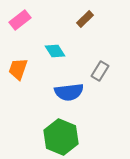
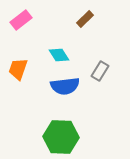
pink rectangle: moved 1 px right
cyan diamond: moved 4 px right, 4 px down
blue semicircle: moved 4 px left, 6 px up
green hexagon: rotated 20 degrees counterclockwise
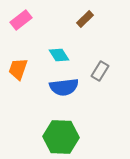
blue semicircle: moved 1 px left, 1 px down
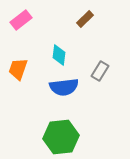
cyan diamond: rotated 40 degrees clockwise
green hexagon: rotated 8 degrees counterclockwise
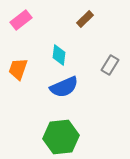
gray rectangle: moved 10 px right, 6 px up
blue semicircle: rotated 16 degrees counterclockwise
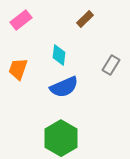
gray rectangle: moved 1 px right
green hexagon: moved 1 px down; rotated 24 degrees counterclockwise
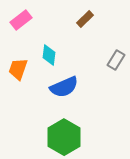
cyan diamond: moved 10 px left
gray rectangle: moved 5 px right, 5 px up
green hexagon: moved 3 px right, 1 px up
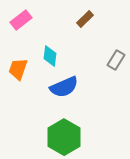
cyan diamond: moved 1 px right, 1 px down
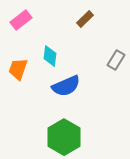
blue semicircle: moved 2 px right, 1 px up
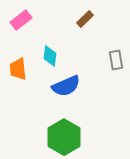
gray rectangle: rotated 42 degrees counterclockwise
orange trapezoid: rotated 25 degrees counterclockwise
